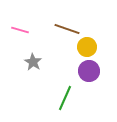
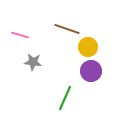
pink line: moved 5 px down
yellow circle: moved 1 px right
gray star: rotated 24 degrees counterclockwise
purple circle: moved 2 px right
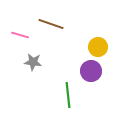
brown line: moved 16 px left, 5 px up
yellow circle: moved 10 px right
green line: moved 3 px right, 3 px up; rotated 30 degrees counterclockwise
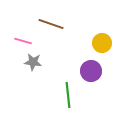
pink line: moved 3 px right, 6 px down
yellow circle: moved 4 px right, 4 px up
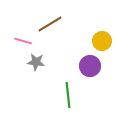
brown line: moved 1 px left; rotated 50 degrees counterclockwise
yellow circle: moved 2 px up
gray star: moved 3 px right
purple circle: moved 1 px left, 5 px up
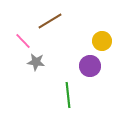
brown line: moved 3 px up
pink line: rotated 30 degrees clockwise
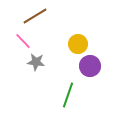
brown line: moved 15 px left, 5 px up
yellow circle: moved 24 px left, 3 px down
green line: rotated 25 degrees clockwise
